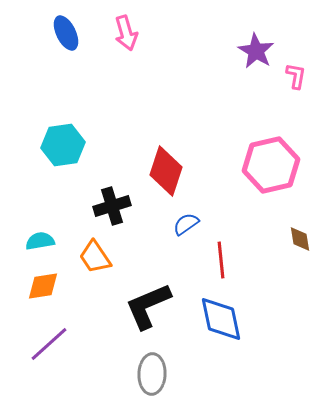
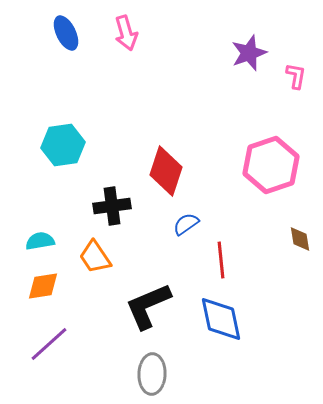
purple star: moved 7 px left, 2 px down; rotated 21 degrees clockwise
pink hexagon: rotated 6 degrees counterclockwise
black cross: rotated 9 degrees clockwise
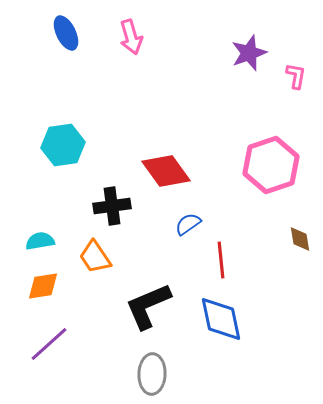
pink arrow: moved 5 px right, 4 px down
red diamond: rotated 54 degrees counterclockwise
blue semicircle: moved 2 px right
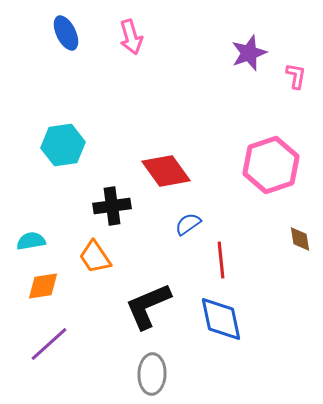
cyan semicircle: moved 9 px left
